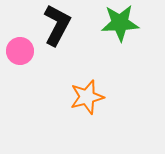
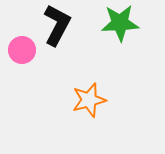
pink circle: moved 2 px right, 1 px up
orange star: moved 2 px right, 3 px down
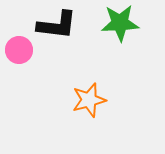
black L-shape: rotated 69 degrees clockwise
pink circle: moved 3 px left
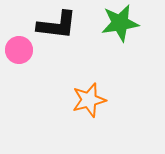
green star: rotated 6 degrees counterclockwise
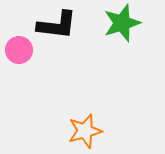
green star: moved 2 px right; rotated 9 degrees counterclockwise
orange star: moved 4 px left, 31 px down
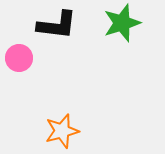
pink circle: moved 8 px down
orange star: moved 23 px left
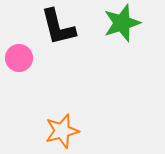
black L-shape: moved 1 px right, 2 px down; rotated 69 degrees clockwise
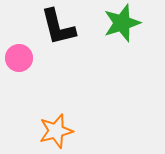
orange star: moved 6 px left
